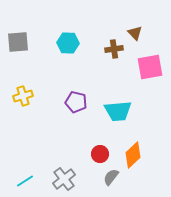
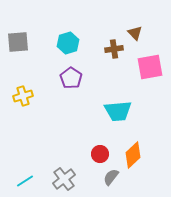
cyan hexagon: rotated 20 degrees counterclockwise
purple pentagon: moved 5 px left, 24 px up; rotated 20 degrees clockwise
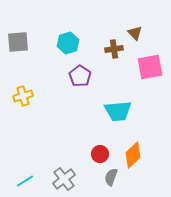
purple pentagon: moved 9 px right, 2 px up
gray semicircle: rotated 18 degrees counterclockwise
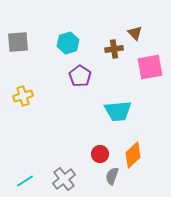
gray semicircle: moved 1 px right, 1 px up
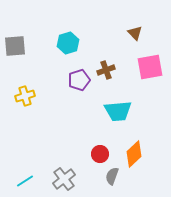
gray square: moved 3 px left, 4 px down
brown cross: moved 8 px left, 21 px down; rotated 12 degrees counterclockwise
purple pentagon: moved 1 px left, 4 px down; rotated 20 degrees clockwise
yellow cross: moved 2 px right
orange diamond: moved 1 px right, 1 px up
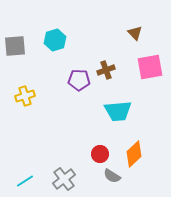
cyan hexagon: moved 13 px left, 3 px up
purple pentagon: rotated 20 degrees clockwise
gray semicircle: rotated 78 degrees counterclockwise
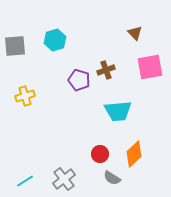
purple pentagon: rotated 15 degrees clockwise
gray semicircle: moved 2 px down
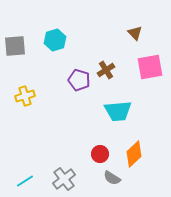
brown cross: rotated 12 degrees counterclockwise
